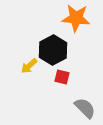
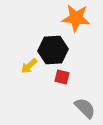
black hexagon: rotated 24 degrees clockwise
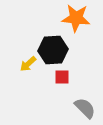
yellow arrow: moved 1 px left, 2 px up
red square: rotated 14 degrees counterclockwise
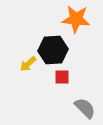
orange star: moved 1 px down
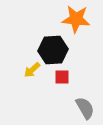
yellow arrow: moved 4 px right, 6 px down
gray semicircle: rotated 15 degrees clockwise
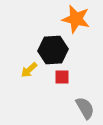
orange star: rotated 8 degrees clockwise
yellow arrow: moved 3 px left
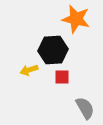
yellow arrow: rotated 24 degrees clockwise
